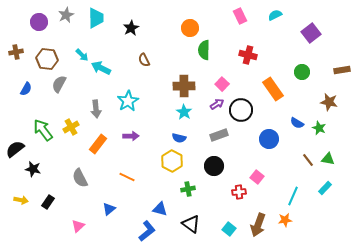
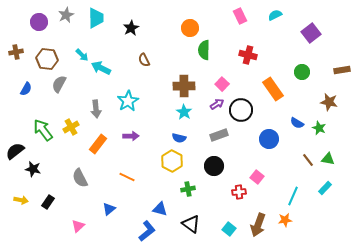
black semicircle at (15, 149): moved 2 px down
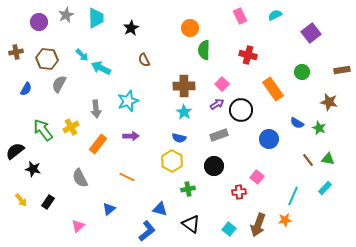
cyan star at (128, 101): rotated 10 degrees clockwise
yellow arrow at (21, 200): rotated 40 degrees clockwise
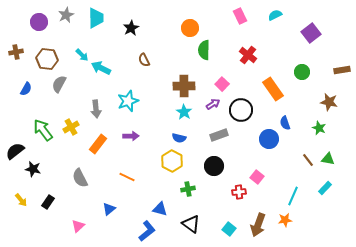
red cross at (248, 55): rotated 24 degrees clockwise
purple arrow at (217, 104): moved 4 px left
blue semicircle at (297, 123): moved 12 px left; rotated 40 degrees clockwise
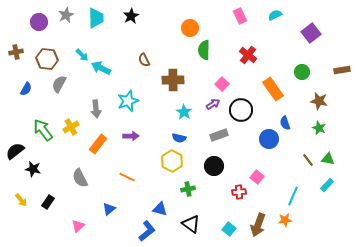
black star at (131, 28): moved 12 px up
brown cross at (184, 86): moved 11 px left, 6 px up
brown star at (329, 102): moved 10 px left, 1 px up
cyan rectangle at (325, 188): moved 2 px right, 3 px up
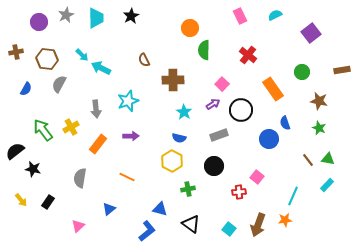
gray semicircle at (80, 178): rotated 36 degrees clockwise
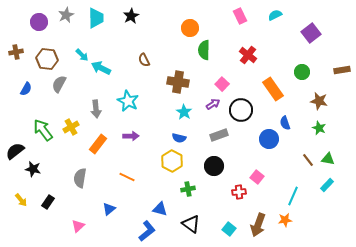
brown cross at (173, 80): moved 5 px right, 2 px down; rotated 10 degrees clockwise
cyan star at (128, 101): rotated 25 degrees counterclockwise
